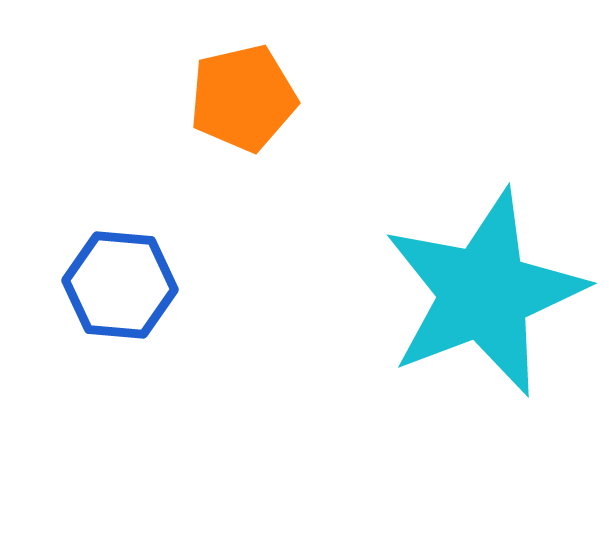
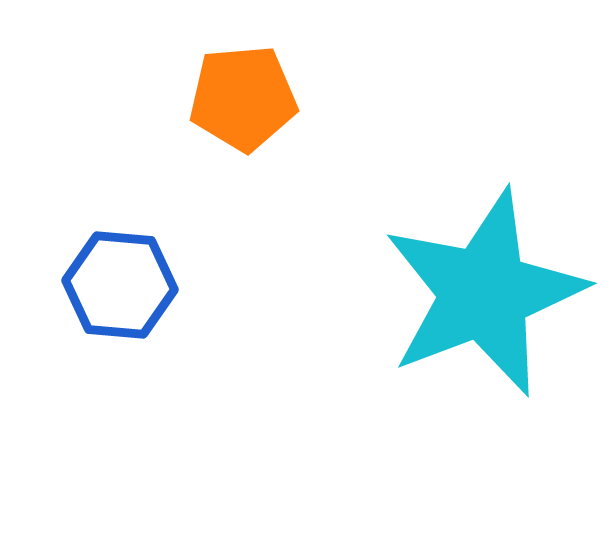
orange pentagon: rotated 8 degrees clockwise
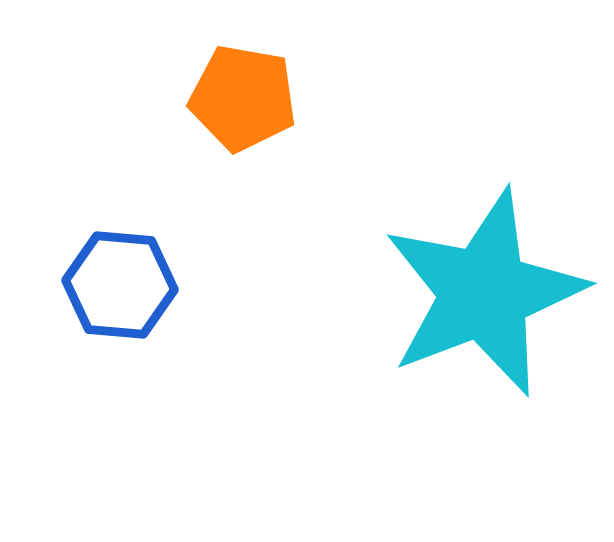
orange pentagon: rotated 15 degrees clockwise
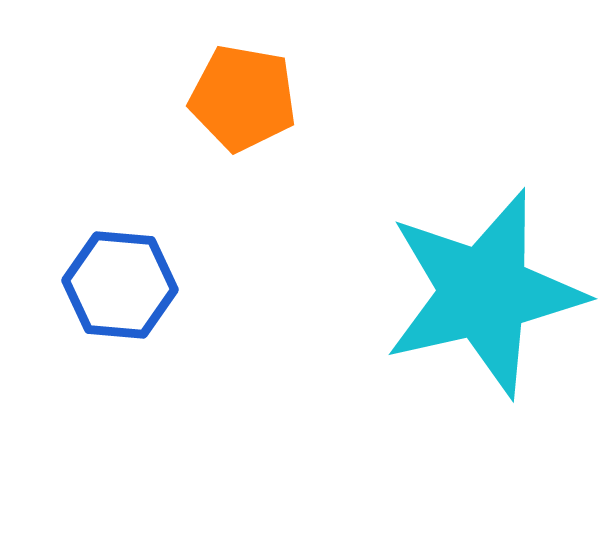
cyan star: rotated 8 degrees clockwise
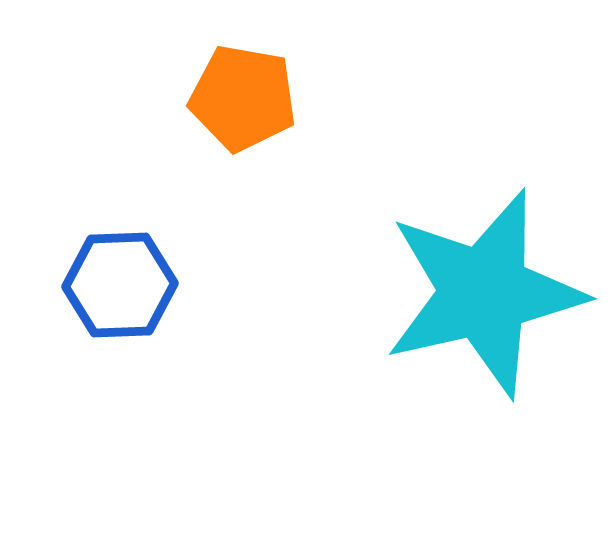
blue hexagon: rotated 7 degrees counterclockwise
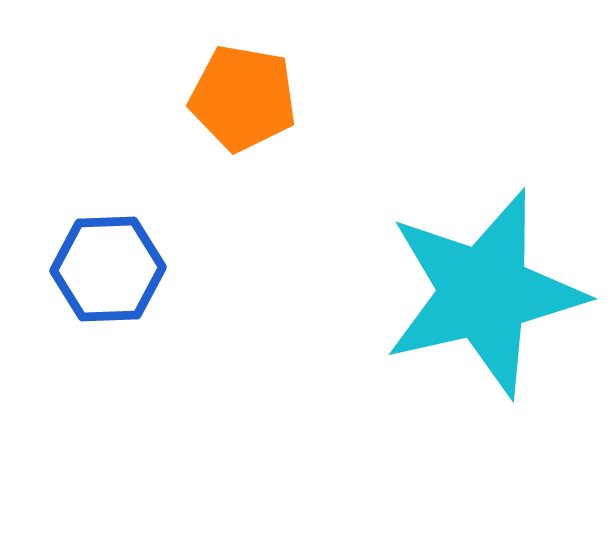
blue hexagon: moved 12 px left, 16 px up
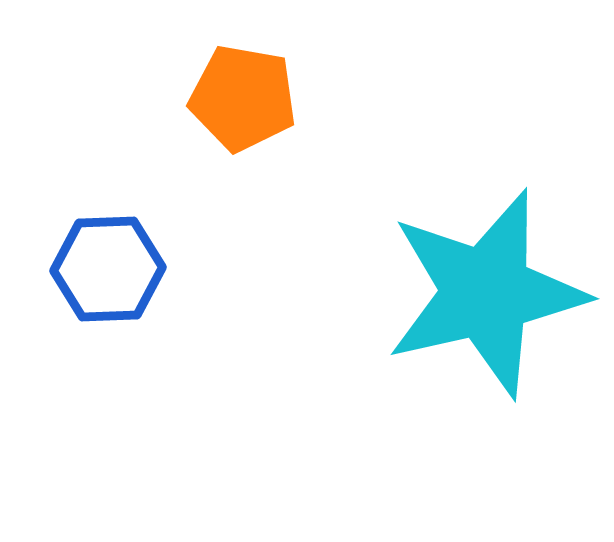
cyan star: moved 2 px right
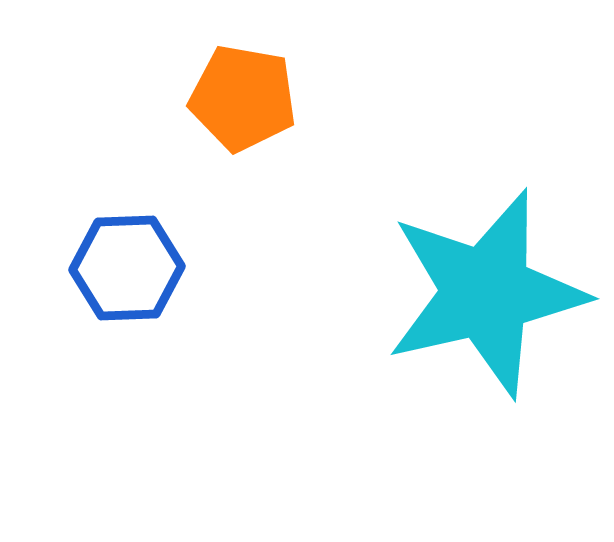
blue hexagon: moved 19 px right, 1 px up
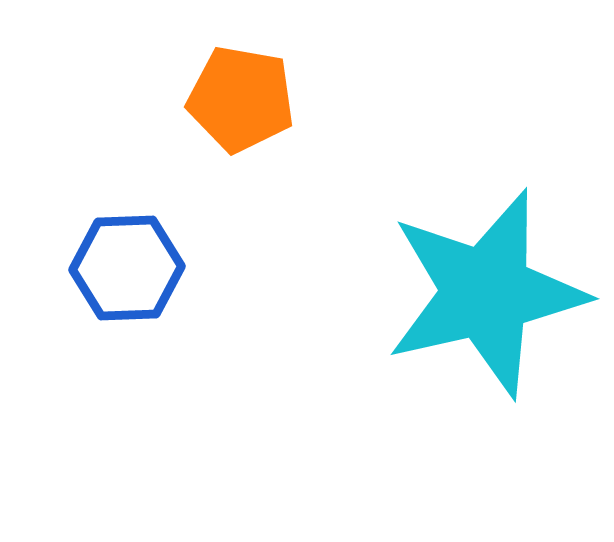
orange pentagon: moved 2 px left, 1 px down
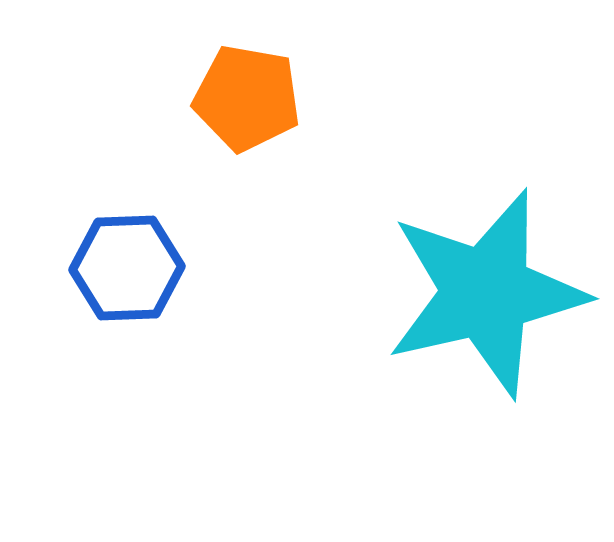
orange pentagon: moved 6 px right, 1 px up
